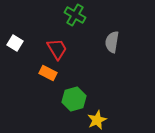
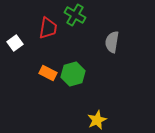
white square: rotated 21 degrees clockwise
red trapezoid: moved 9 px left, 21 px up; rotated 40 degrees clockwise
green hexagon: moved 1 px left, 25 px up
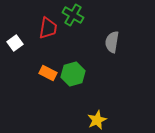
green cross: moved 2 px left
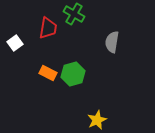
green cross: moved 1 px right, 1 px up
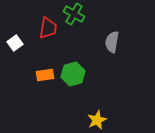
orange rectangle: moved 3 px left, 2 px down; rotated 36 degrees counterclockwise
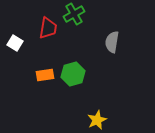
green cross: rotated 30 degrees clockwise
white square: rotated 21 degrees counterclockwise
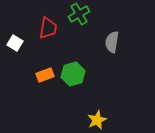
green cross: moved 5 px right
orange rectangle: rotated 12 degrees counterclockwise
